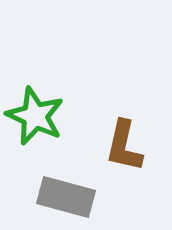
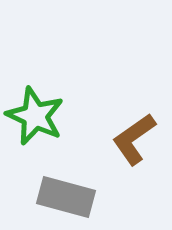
brown L-shape: moved 10 px right, 7 px up; rotated 42 degrees clockwise
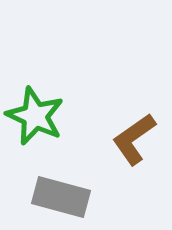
gray rectangle: moved 5 px left
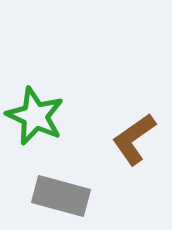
gray rectangle: moved 1 px up
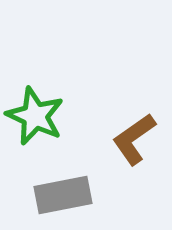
gray rectangle: moved 2 px right, 1 px up; rotated 26 degrees counterclockwise
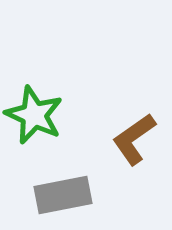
green star: moved 1 px left, 1 px up
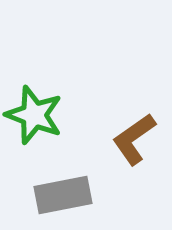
green star: rotated 4 degrees counterclockwise
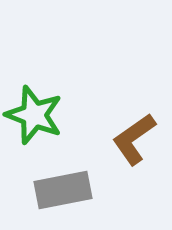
gray rectangle: moved 5 px up
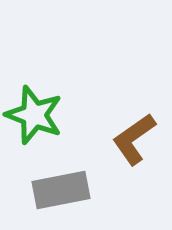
gray rectangle: moved 2 px left
